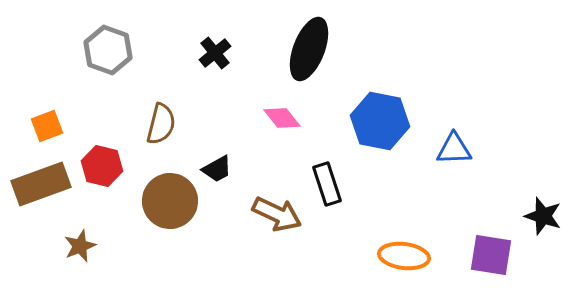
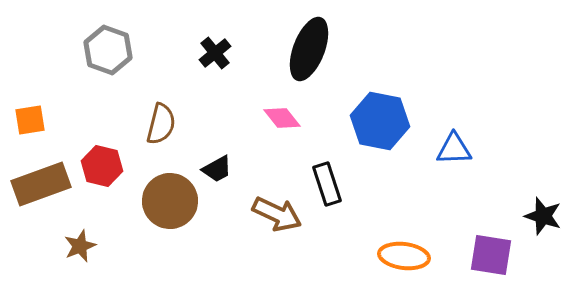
orange square: moved 17 px left, 6 px up; rotated 12 degrees clockwise
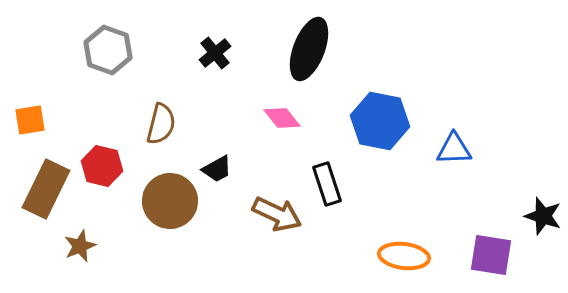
brown rectangle: moved 5 px right, 5 px down; rotated 44 degrees counterclockwise
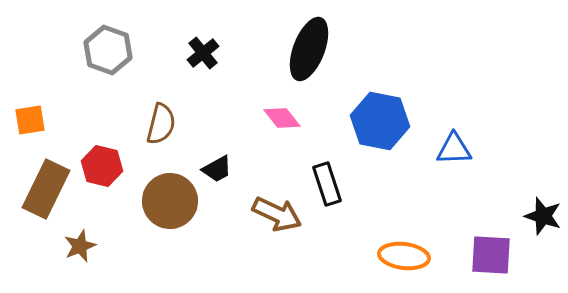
black cross: moved 12 px left
purple square: rotated 6 degrees counterclockwise
